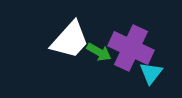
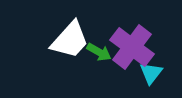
purple cross: moved 1 px right, 1 px up; rotated 12 degrees clockwise
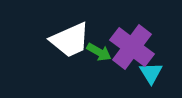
white trapezoid: rotated 24 degrees clockwise
cyan triangle: rotated 10 degrees counterclockwise
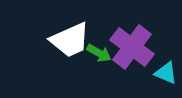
green arrow: moved 1 px down
cyan triangle: moved 15 px right; rotated 35 degrees counterclockwise
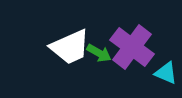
white trapezoid: moved 7 px down
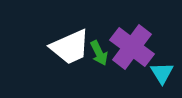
green arrow: rotated 35 degrees clockwise
cyan triangle: moved 4 px left; rotated 35 degrees clockwise
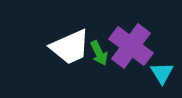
purple cross: moved 1 px left, 1 px up
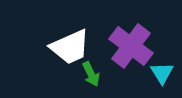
green arrow: moved 8 px left, 21 px down
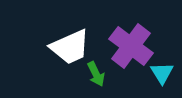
green arrow: moved 5 px right
